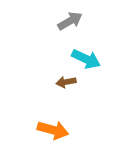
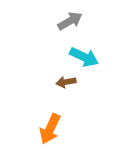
cyan arrow: moved 2 px left, 2 px up
orange arrow: moved 3 px left, 1 px up; rotated 100 degrees clockwise
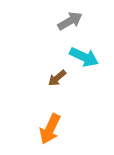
brown arrow: moved 9 px left, 4 px up; rotated 30 degrees counterclockwise
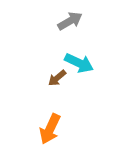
cyan arrow: moved 5 px left, 6 px down
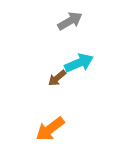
cyan arrow: rotated 48 degrees counterclockwise
orange arrow: rotated 28 degrees clockwise
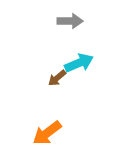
gray arrow: rotated 30 degrees clockwise
orange arrow: moved 3 px left, 4 px down
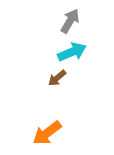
gray arrow: rotated 60 degrees counterclockwise
cyan arrow: moved 7 px left, 11 px up
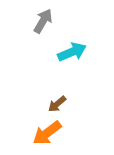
gray arrow: moved 27 px left
brown arrow: moved 26 px down
